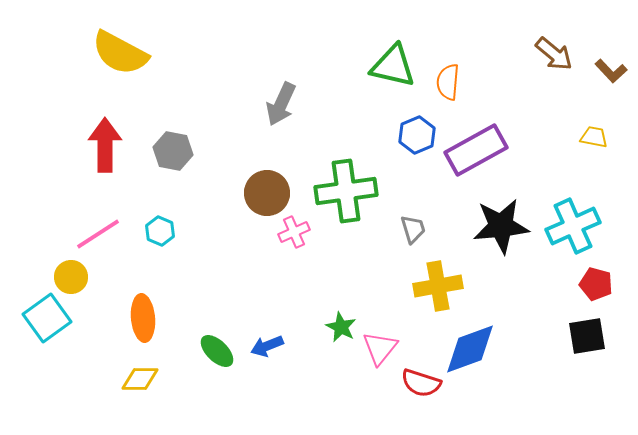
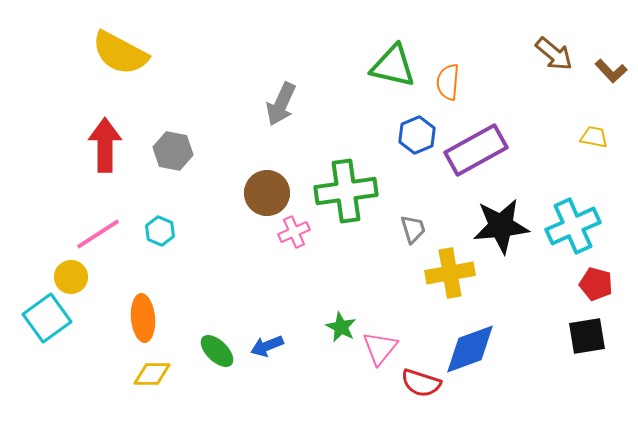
yellow cross: moved 12 px right, 13 px up
yellow diamond: moved 12 px right, 5 px up
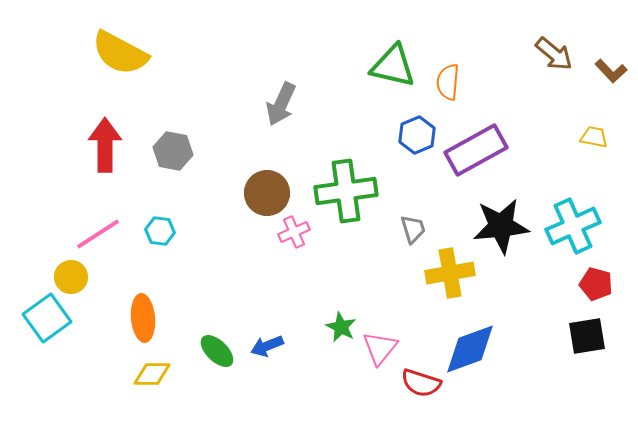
cyan hexagon: rotated 16 degrees counterclockwise
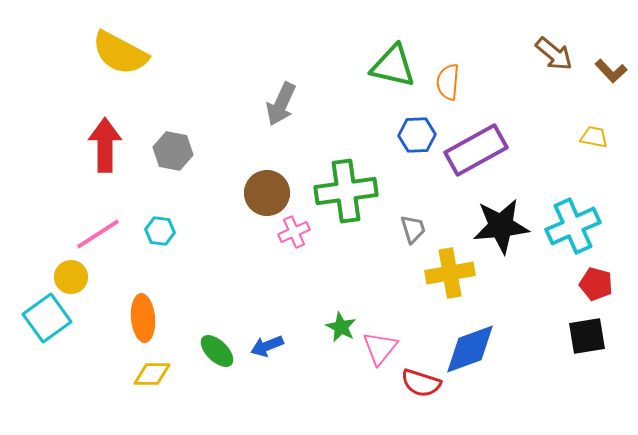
blue hexagon: rotated 21 degrees clockwise
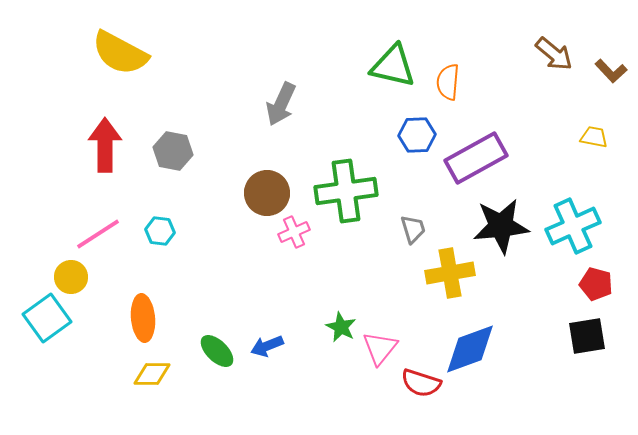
purple rectangle: moved 8 px down
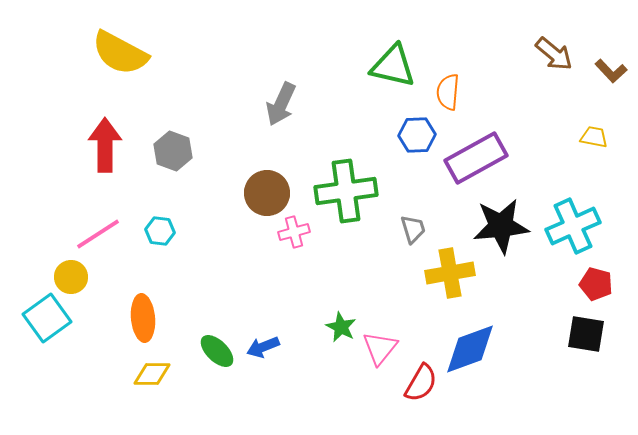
orange semicircle: moved 10 px down
gray hexagon: rotated 9 degrees clockwise
pink cross: rotated 8 degrees clockwise
black square: moved 1 px left, 2 px up; rotated 18 degrees clockwise
blue arrow: moved 4 px left, 1 px down
red semicircle: rotated 78 degrees counterclockwise
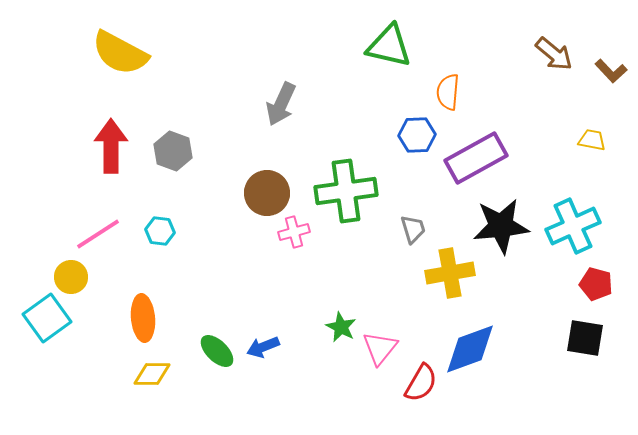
green triangle: moved 4 px left, 20 px up
yellow trapezoid: moved 2 px left, 3 px down
red arrow: moved 6 px right, 1 px down
black square: moved 1 px left, 4 px down
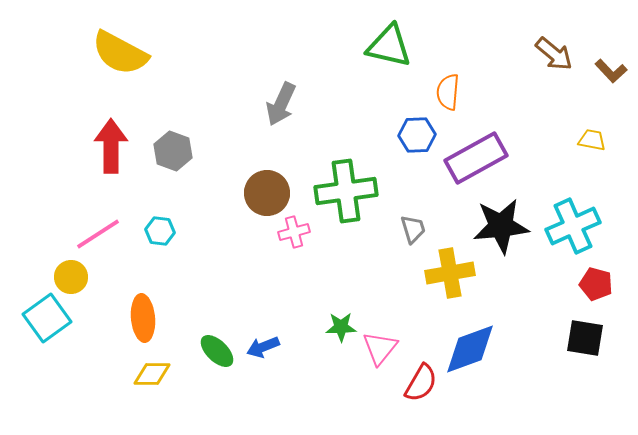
green star: rotated 28 degrees counterclockwise
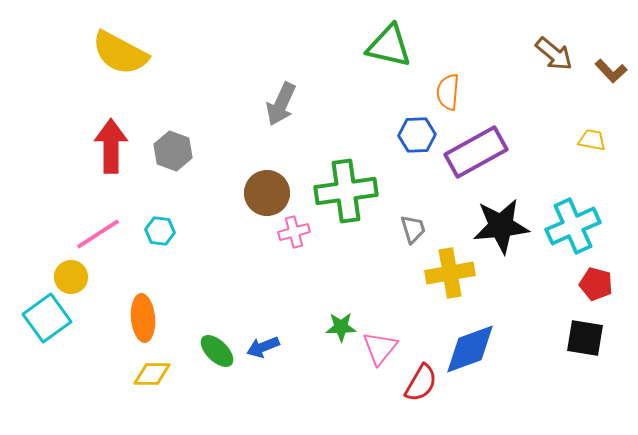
purple rectangle: moved 6 px up
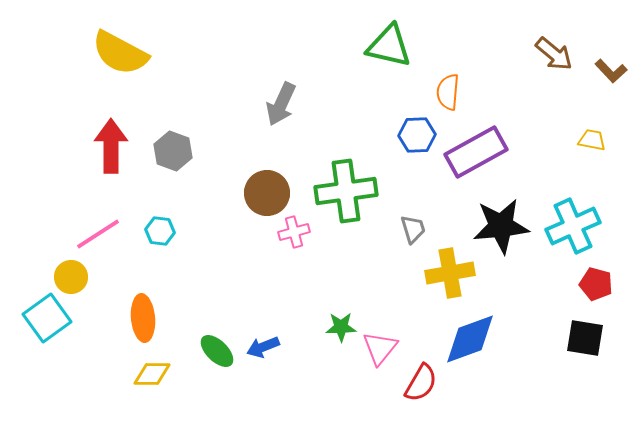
blue diamond: moved 10 px up
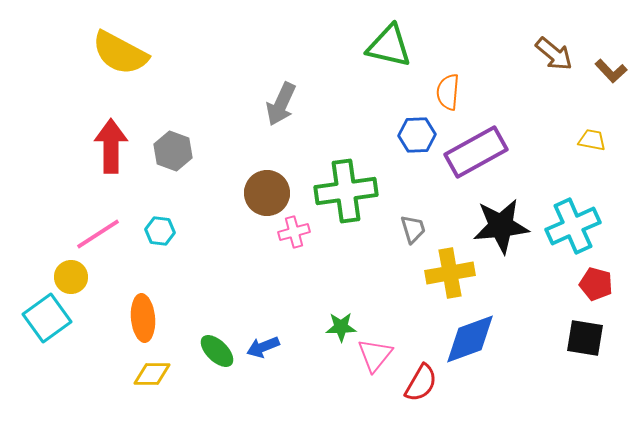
pink triangle: moved 5 px left, 7 px down
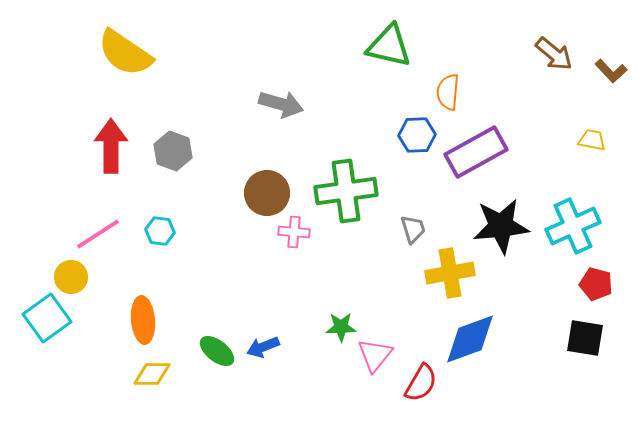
yellow semicircle: moved 5 px right; rotated 6 degrees clockwise
gray arrow: rotated 99 degrees counterclockwise
pink cross: rotated 20 degrees clockwise
orange ellipse: moved 2 px down
green ellipse: rotated 6 degrees counterclockwise
